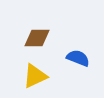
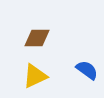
blue semicircle: moved 9 px right, 12 px down; rotated 15 degrees clockwise
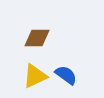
blue semicircle: moved 21 px left, 5 px down
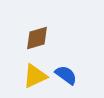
brown diamond: rotated 16 degrees counterclockwise
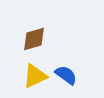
brown diamond: moved 3 px left, 1 px down
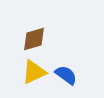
yellow triangle: moved 1 px left, 4 px up
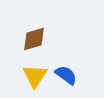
yellow triangle: moved 1 px right, 4 px down; rotated 32 degrees counterclockwise
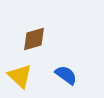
yellow triangle: moved 15 px left; rotated 20 degrees counterclockwise
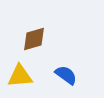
yellow triangle: rotated 48 degrees counterclockwise
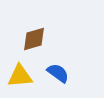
blue semicircle: moved 8 px left, 2 px up
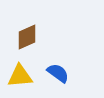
brown diamond: moved 7 px left, 2 px up; rotated 8 degrees counterclockwise
